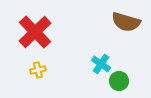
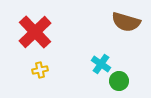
yellow cross: moved 2 px right
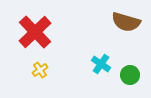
yellow cross: rotated 21 degrees counterclockwise
green circle: moved 11 px right, 6 px up
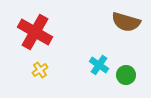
red cross: rotated 16 degrees counterclockwise
cyan cross: moved 2 px left, 1 px down
green circle: moved 4 px left
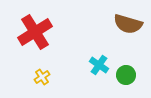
brown semicircle: moved 2 px right, 2 px down
red cross: rotated 28 degrees clockwise
yellow cross: moved 2 px right, 7 px down
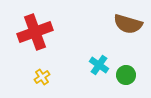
red cross: rotated 12 degrees clockwise
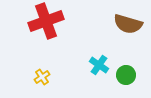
red cross: moved 11 px right, 11 px up
